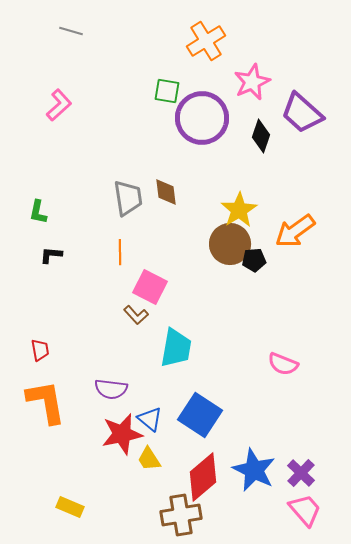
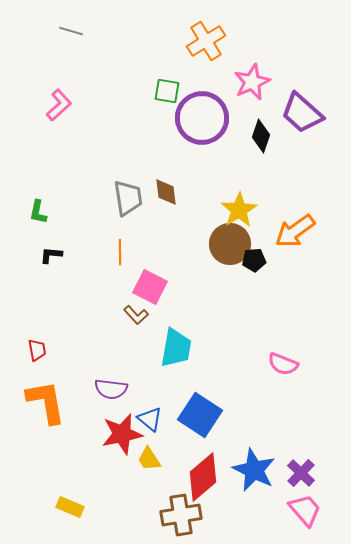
red trapezoid: moved 3 px left
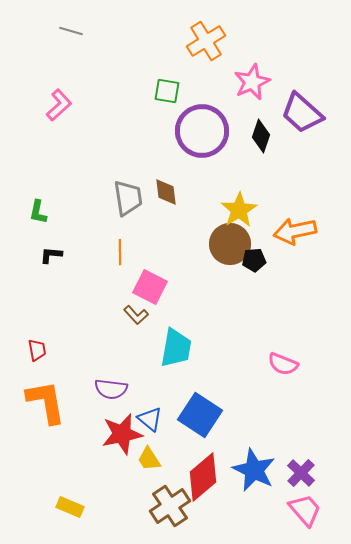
purple circle: moved 13 px down
orange arrow: rotated 24 degrees clockwise
brown cross: moved 11 px left, 9 px up; rotated 24 degrees counterclockwise
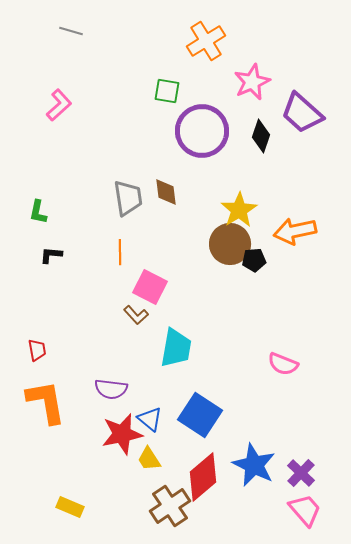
blue star: moved 5 px up
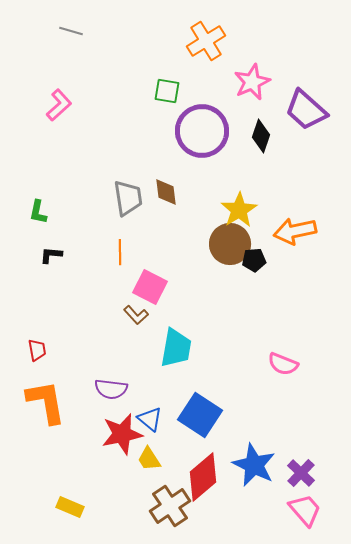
purple trapezoid: moved 4 px right, 3 px up
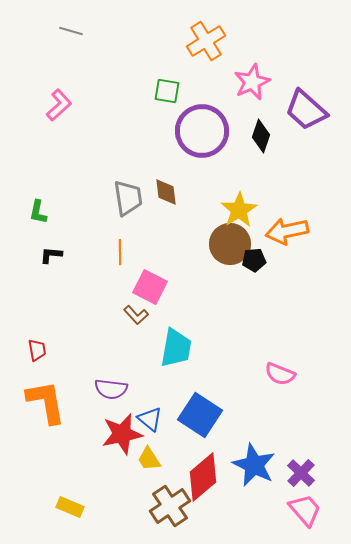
orange arrow: moved 8 px left
pink semicircle: moved 3 px left, 10 px down
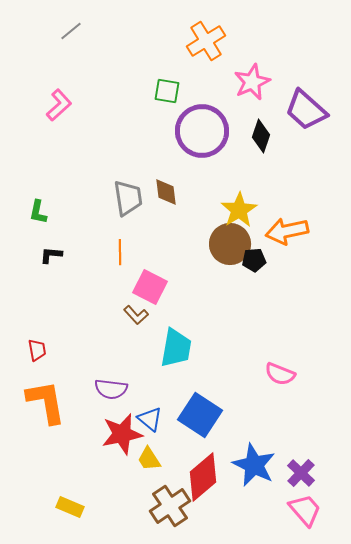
gray line: rotated 55 degrees counterclockwise
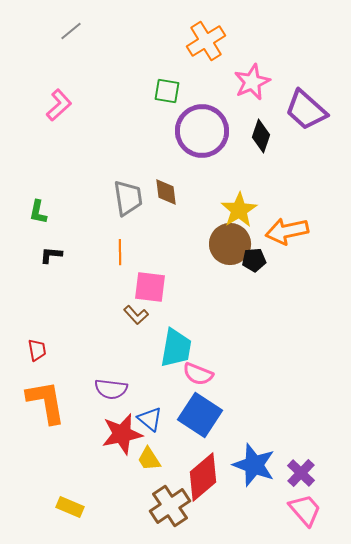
pink square: rotated 20 degrees counterclockwise
pink semicircle: moved 82 px left
blue star: rotated 6 degrees counterclockwise
